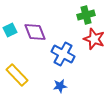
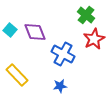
green cross: rotated 36 degrees counterclockwise
cyan square: rotated 24 degrees counterclockwise
red star: rotated 25 degrees clockwise
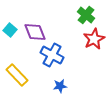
blue cross: moved 11 px left, 1 px down
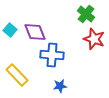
green cross: moved 1 px up
red star: rotated 25 degrees counterclockwise
blue cross: rotated 25 degrees counterclockwise
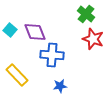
red star: moved 1 px left
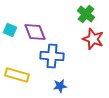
cyan square: rotated 16 degrees counterclockwise
blue cross: moved 1 px down
yellow rectangle: rotated 30 degrees counterclockwise
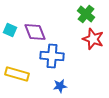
yellow rectangle: moved 1 px up
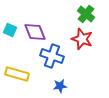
red star: moved 11 px left
blue cross: rotated 15 degrees clockwise
